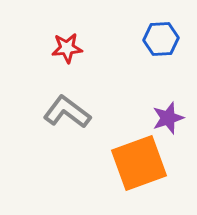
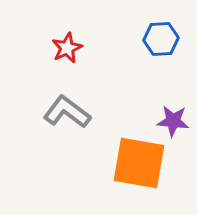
red star: rotated 20 degrees counterclockwise
purple star: moved 5 px right, 3 px down; rotated 24 degrees clockwise
orange square: rotated 30 degrees clockwise
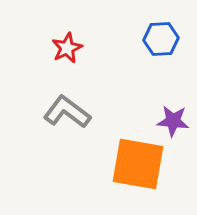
orange square: moved 1 px left, 1 px down
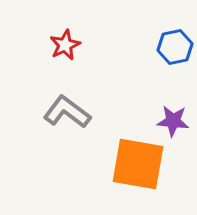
blue hexagon: moved 14 px right, 8 px down; rotated 8 degrees counterclockwise
red star: moved 2 px left, 3 px up
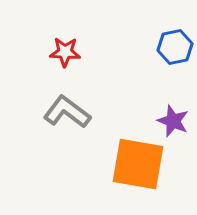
red star: moved 7 px down; rotated 28 degrees clockwise
purple star: rotated 16 degrees clockwise
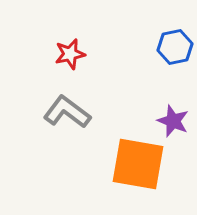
red star: moved 5 px right, 2 px down; rotated 16 degrees counterclockwise
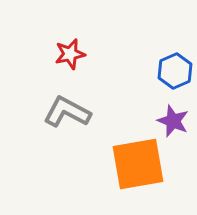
blue hexagon: moved 24 px down; rotated 12 degrees counterclockwise
gray L-shape: rotated 9 degrees counterclockwise
orange square: rotated 20 degrees counterclockwise
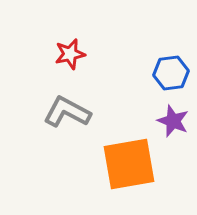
blue hexagon: moved 4 px left, 2 px down; rotated 16 degrees clockwise
orange square: moved 9 px left
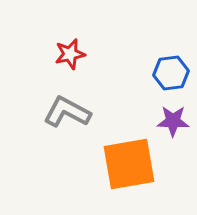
purple star: rotated 20 degrees counterclockwise
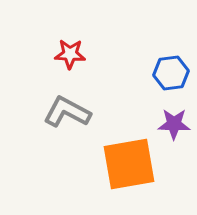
red star: rotated 16 degrees clockwise
purple star: moved 1 px right, 3 px down
